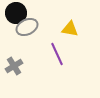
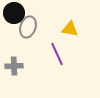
black circle: moved 2 px left
gray ellipse: moved 1 px right; rotated 45 degrees counterclockwise
gray cross: rotated 30 degrees clockwise
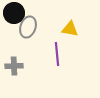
purple line: rotated 20 degrees clockwise
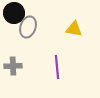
yellow triangle: moved 4 px right
purple line: moved 13 px down
gray cross: moved 1 px left
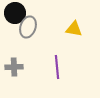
black circle: moved 1 px right
gray cross: moved 1 px right, 1 px down
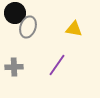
purple line: moved 2 px up; rotated 40 degrees clockwise
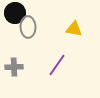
gray ellipse: rotated 20 degrees counterclockwise
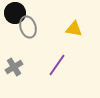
gray ellipse: rotated 15 degrees counterclockwise
gray cross: rotated 30 degrees counterclockwise
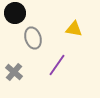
gray ellipse: moved 5 px right, 11 px down
gray cross: moved 5 px down; rotated 18 degrees counterclockwise
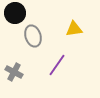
yellow triangle: rotated 18 degrees counterclockwise
gray ellipse: moved 2 px up
gray cross: rotated 12 degrees counterclockwise
